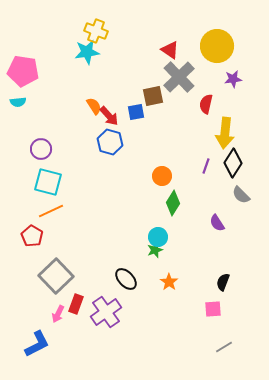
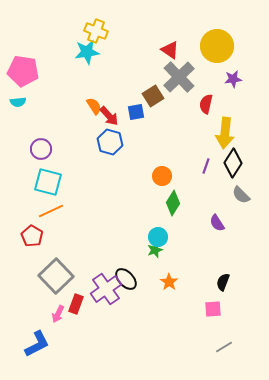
brown square: rotated 20 degrees counterclockwise
purple cross: moved 23 px up
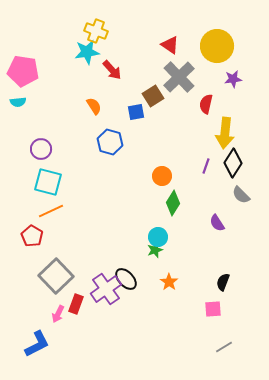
red triangle: moved 5 px up
red arrow: moved 3 px right, 46 px up
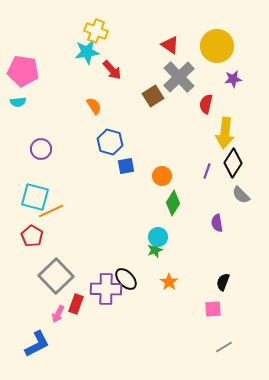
blue square: moved 10 px left, 54 px down
purple line: moved 1 px right, 5 px down
cyan square: moved 13 px left, 15 px down
purple semicircle: rotated 24 degrees clockwise
purple cross: rotated 36 degrees clockwise
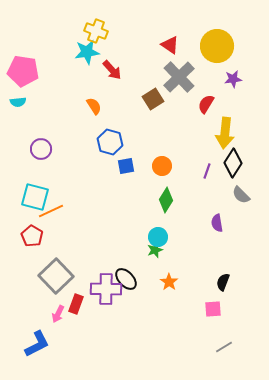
brown square: moved 3 px down
red semicircle: rotated 18 degrees clockwise
orange circle: moved 10 px up
green diamond: moved 7 px left, 3 px up
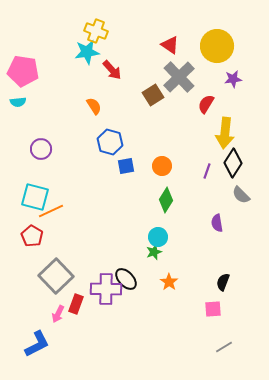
brown square: moved 4 px up
green star: moved 1 px left, 2 px down
